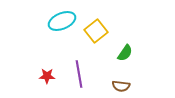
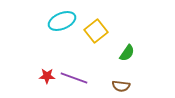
green semicircle: moved 2 px right
purple line: moved 5 px left, 4 px down; rotated 60 degrees counterclockwise
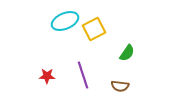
cyan ellipse: moved 3 px right
yellow square: moved 2 px left, 2 px up; rotated 10 degrees clockwise
purple line: moved 9 px right, 3 px up; rotated 52 degrees clockwise
brown semicircle: moved 1 px left
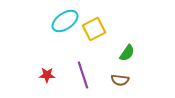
cyan ellipse: rotated 12 degrees counterclockwise
red star: moved 1 px up
brown semicircle: moved 6 px up
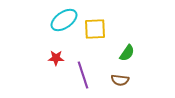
cyan ellipse: moved 1 px left, 1 px up
yellow square: moved 1 px right; rotated 25 degrees clockwise
red star: moved 9 px right, 17 px up
